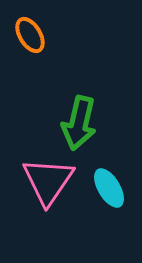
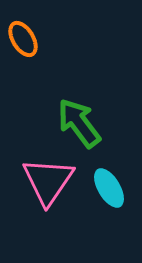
orange ellipse: moved 7 px left, 4 px down
green arrow: rotated 130 degrees clockwise
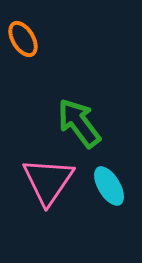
cyan ellipse: moved 2 px up
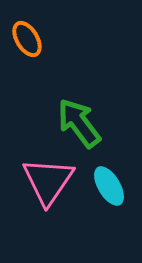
orange ellipse: moved 4 px right
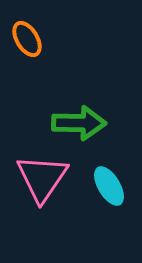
green arrow: rotated 128 degrees clockwise
pink triangle: moved 6 px left, 3 px up
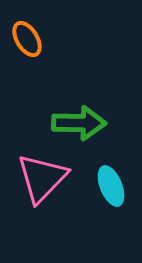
pink triangle: rotated 10 degrees clockwise
cyan ellipse: moved 2 px right; rotated 9 degrees clockwise
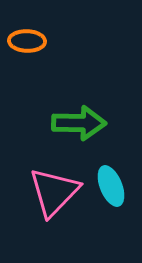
orange ellipse: moved 2 px down; rotated 57 degrees counterclockwise
pink triangle: moved 12 px right, 14 px down
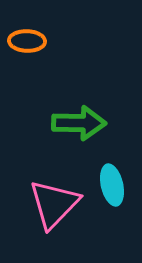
cyan ellipse: moved 1 px right, 1 px up; rotated 9 degrees clockwise
pink triangle: moved 12 px down
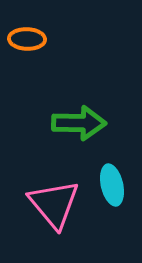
orange ellipse: moved 2 px up
pink triangle: rotated 24 degrees counterclockwise
